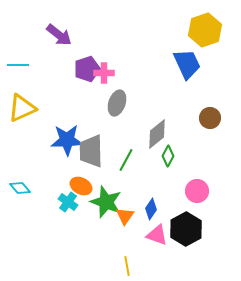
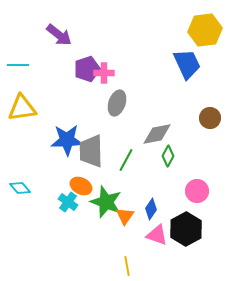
yellow hexagon: rotated 12 degrees clockwise
yellow triangle: rotated 16 degrees clockwise
gray diamond: rotated 28 degrees clockwise
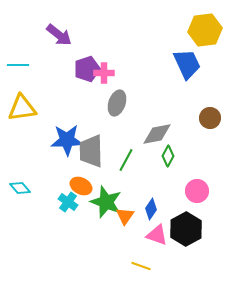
yellow line: moved 14 px right; rotated 60 degrees counterclockwise
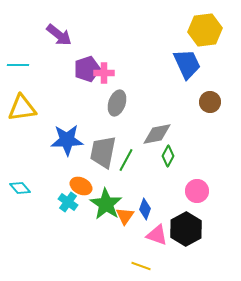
brown circle: moved 16 px up
gray trapezoid: moved 12 px right, 1 px down; rotated 12 degrees clockwise
green star: moved 2 px down; rotated 12 degrees clockwise
blue diamond: moved 6 px left; rotated 15 degrees counterclockwise
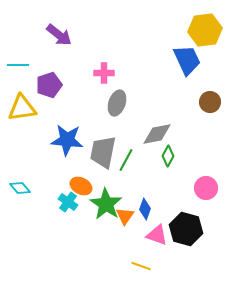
blue trapezoid: moved 4 px up
purple pentagon: moved 38 px left, 16 px down
blue star: rotated 8 degrees clockwise
pink circle: moved 9 px right, 3 px up
black hexagon: rotated 16 degrees counterclockwise
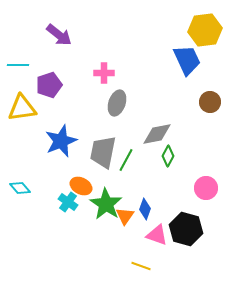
blue star: moved 6 px left, 1 px down; rotated 28 degrees counterclockwise
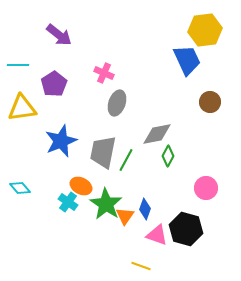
pink cross: rotated 24 degrees clockwise
purple pentagon: moved 5 px right, 1 px up; rotated 15 degrees counterclockwise
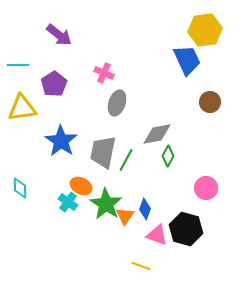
blue star: rotated 16 degrees counterclockwise
cyan diamond: rotated 40 degrees clockwise
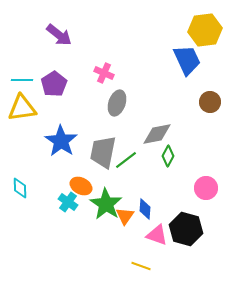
cyan line: moved 4 px right, 15 px down
green line: rotated 25 degrees clockwise
blue diamond: rotated 15 degrees counterclockwise
